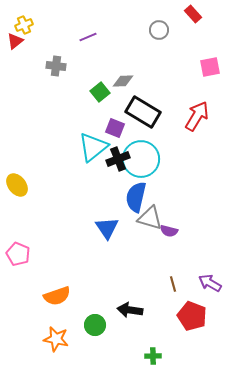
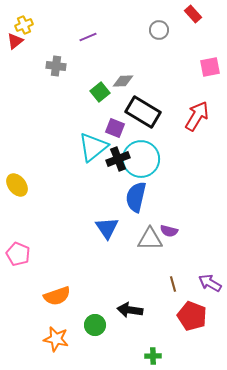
gray triangle: moved 21 px down; rotated 16 degrees counterclockwise
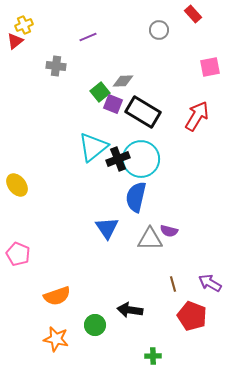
purple square: moved 2 px left, 24 px up
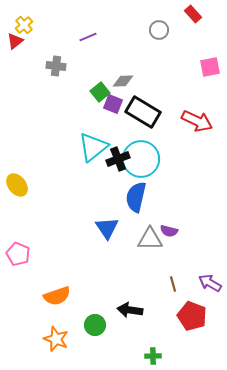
yellow cross: rotated 18 degrees counterclockwise
red arrow: moved 5 px down; rotated 84 degrees clockwise
orange star: rotated 10 degrees clockwise
